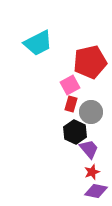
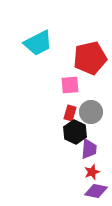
red pentagon: moved 4 px up
pink square: rotated 24 degrees clockwise
red rectangle: moved 1 px left, 9 px down
purple trapezoid: rotated 45 degrees clockwise
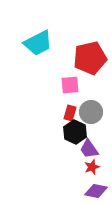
purple trapezoid: rotated 140 degrees clockwise
red star: moved 5 px up
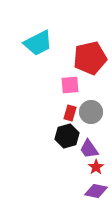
black hexagon: moved 8 px left, 4 px down; rotated 20 degrees clockwise
red star: moved 4 px right; rotated 14 degrees counterclockwise
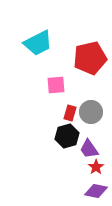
pink square: moved 14 px left
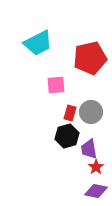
purple trapezoid: rotated 25 degrees clockwise
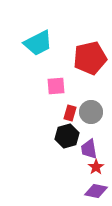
pink square: moved 1 px down
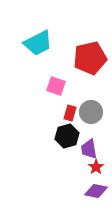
pink square: rotated 24 degrees clockwise
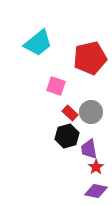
cyan trapezoid: rotated 12 degrees counterclockwise
red rectangle: rotated 63 degrees counterclockwise
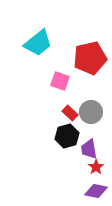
pink square: moved 4 px right, 5 px up
